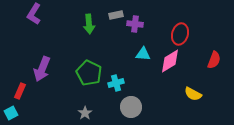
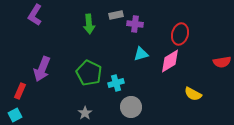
purple L-shape: moved 1 px right, 1 px down
cyan triangle: moved 2 px left; rotated 21 degrees counterclockwise
red semicircle: moved 8 px right, 2 px down; rotated 60 degrees clockwise
cyan square: moved 4 px right, 2 px down
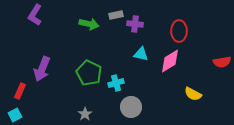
green arrow: rotated 72 degrees counterclockwise
red ellipse: moved 1 px left, 3 px up; rotated 15 degrees counterclockwise
cyan triangle: rotated 28 degrees clockwise
gray star: moved 1 px down
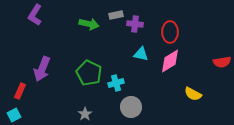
red ellipse: moved 9 px left, 1 px down
cyan square: moved 1 px left
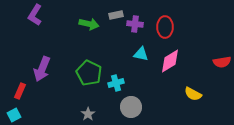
red ellipse: moved 5 px left, 5 px up
gray star: moved 3 px right
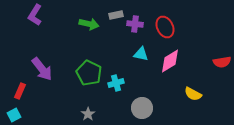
red ellipse: rotated 25 degrees counterclockwise
purple arrow: rotated 60 degrees counterclockwise
gray circle: moved 11 px right, 1 px down
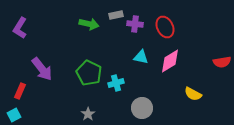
purple L-shape: moved 15 px left, 13 px down
cyan triangle: moved 3 px down
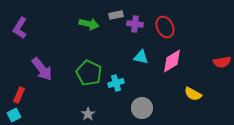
pink diamond: moved 2 px right
red rectangle: moved 1 px left, 4 px down
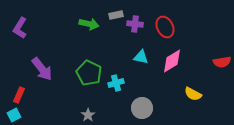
gray star: moved 1 px down
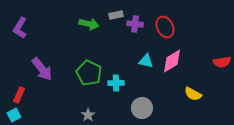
cyan triangle: moved 5 px right, 4 px down
cyan cross: rotated 14 degrees clockwise
